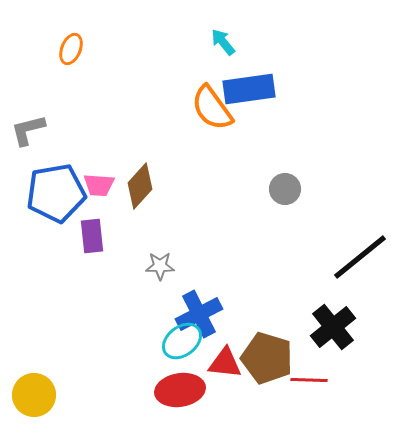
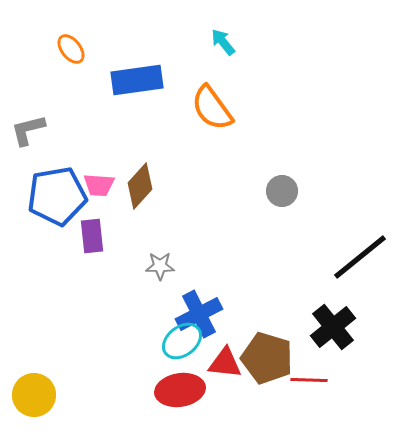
orange ellipse: rotated 60 degrees counterclockwise
blue rectangle: moved 112 px left, 9 px up
gray circle: moved 3 px left, 2 px down
blue pentagon: moved 1 px right, 3 px down
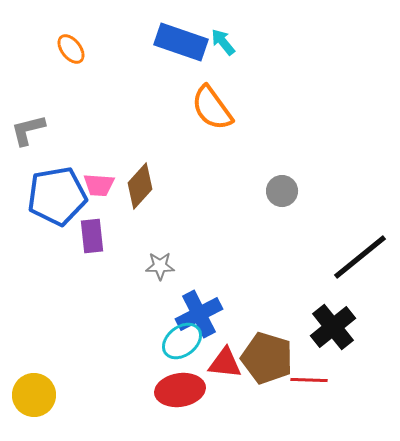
blue rectangle: moved 44 px right, 38 px up; rotated 27 degrees clockwise
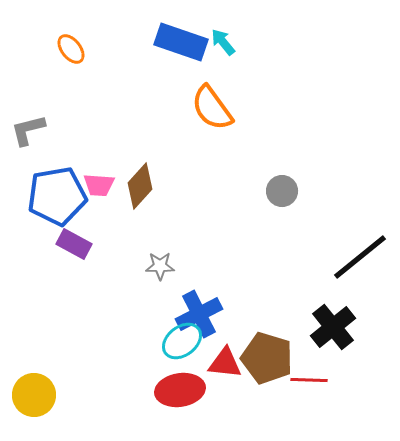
purple rectangle: moved 18 px left, 8 px down; rotated 56 degrees counterclockwise
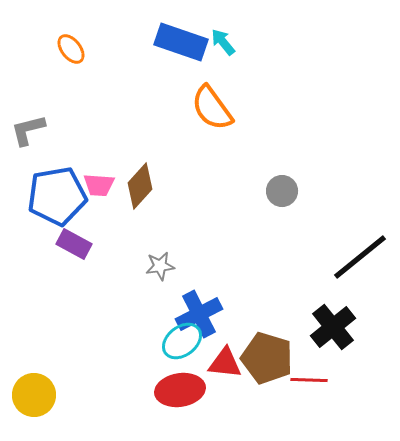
gray star: rotated 8 degrees counterclockwise
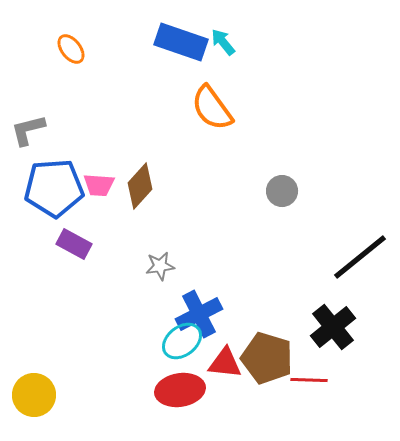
blue pentagon: moved 3 px left, 8 px up; rotated 6 degrees clockwise
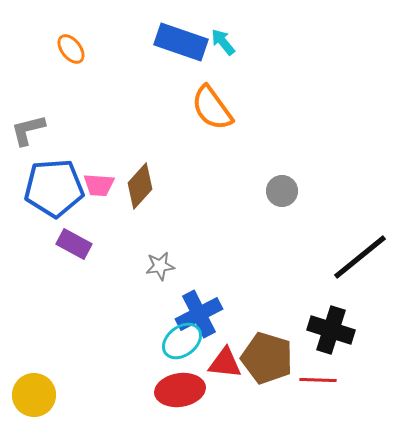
black cross: moved 2 px left, 3 px down; rotated 33 degrees counterclockwise
red line: moved 9 px right
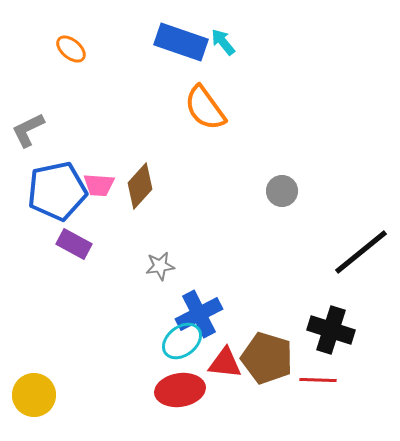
orange ellipse: rotated 12 degrees counterclockwise
orange semicircle: moved 7 px left
gray L-shape: rotated 12 degrees counterclockwise
blue pentagon: moved 3 px right, 3 px down; rotated 8 degrees counterclockwise
black line: moved 1 px right, 5 px up
